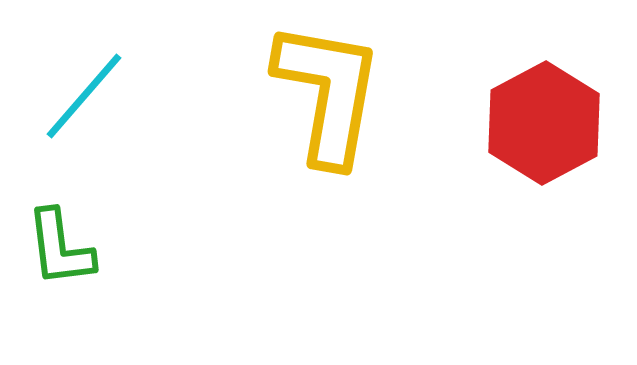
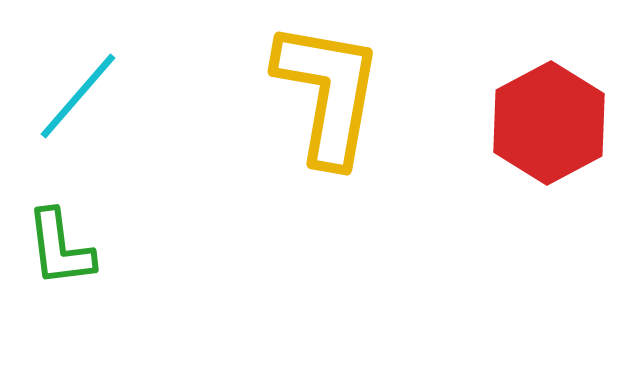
cyan line: moved 6 px left
red hexagon: moved 5 px right
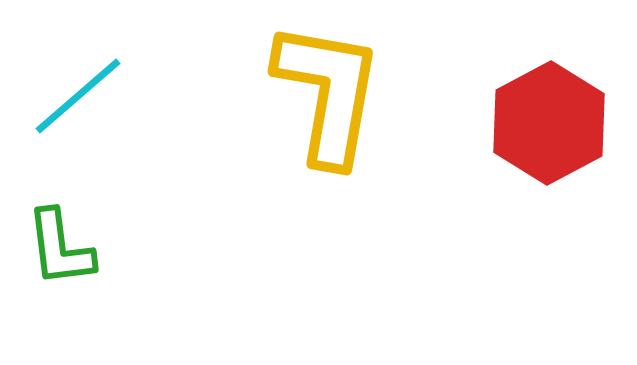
cyan line: rotated 8 degrees clockwise
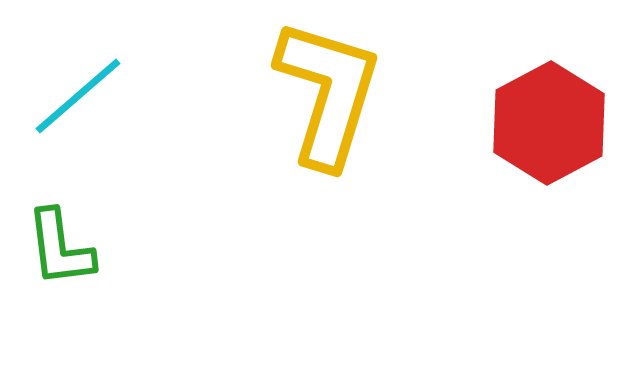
yellow L-shape: rotated 7 degrees clockwise
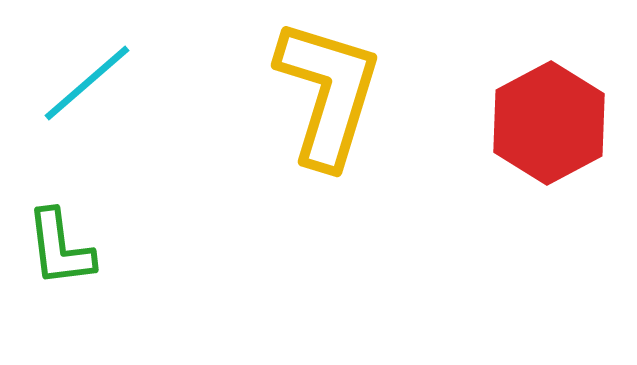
cyan line: moved 9 px right, 13 px up
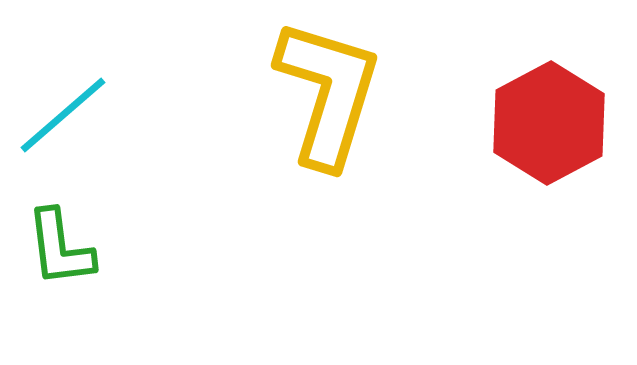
cyan line: moved 24 px left, 32 px down
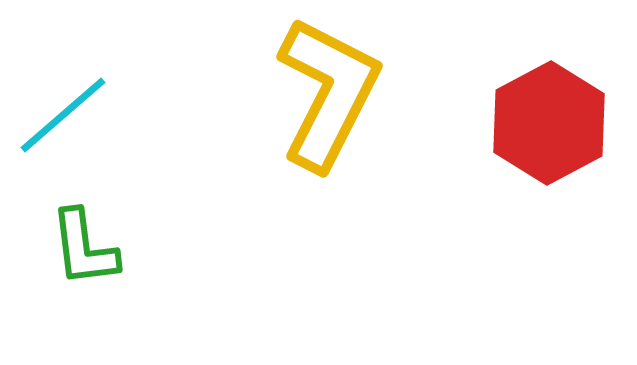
yellow L-shape: rotated 10 degrees clockwise
green L-shape: moved 24 px right
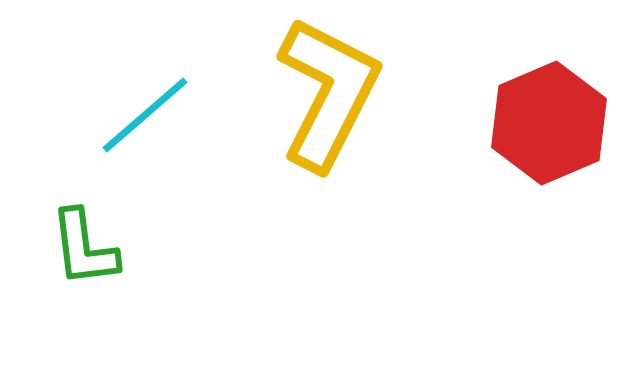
cyan line: moved 82 px right
red hexagon: rotated 5 degrees clockwise
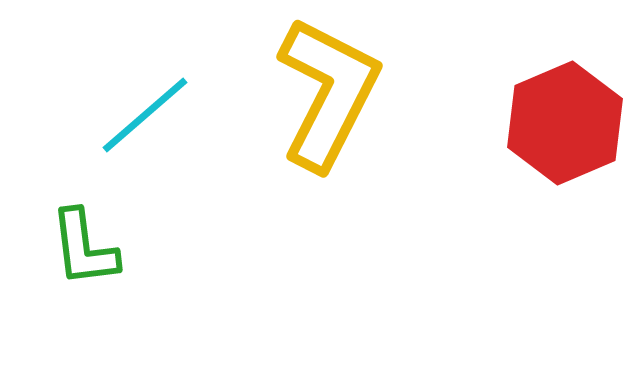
red hexagon: moved 16 px right
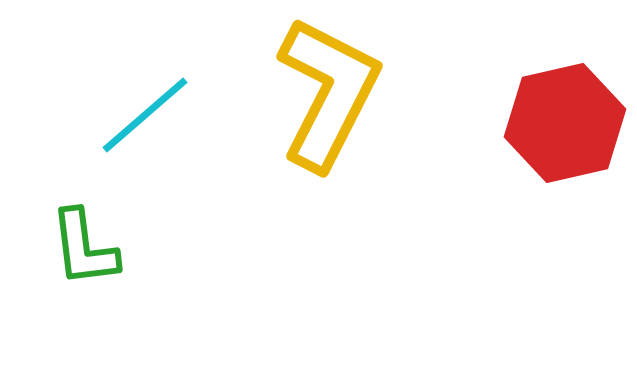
red hexagon: rotated 10 degrees clockwise
